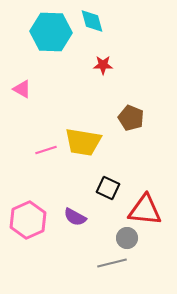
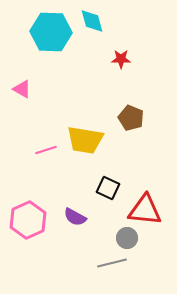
red star: moved 18 px right, 6 px up
yellow trapezoid: moved 2 px right, 2 px up
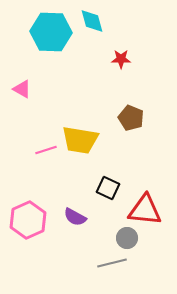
yellow trapezoid: moved 5 px left
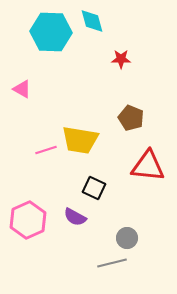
black square: moved 14 px left
red triangle: moved 3 px right, 44 px up
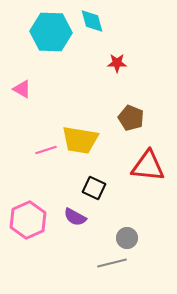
red star: moved 4 px left, 4 px down
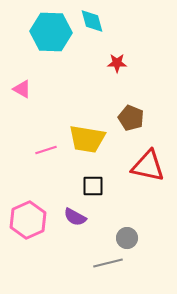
yellow trapezoid: moved 7 px right, 1 px up
red triangle: rotated 6 degrees clockwise
black square: moved 1 px left, 2 px up; rotated 25 degrees counterclockwise
gray line: moved 4 px left
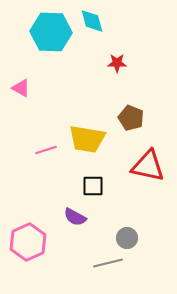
pink triangle: moved 1 px left, 1 px up
pink hexagon: moved 22 px down
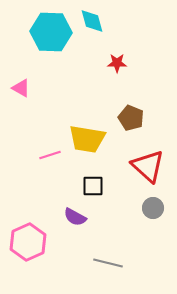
pink line: moved 4 px right, 5 px down
red triangle: rotated 30 degrees clockwise
gray circle: moved 26 px right, 30 px up
gray line: rotated 28 degrees clockwise
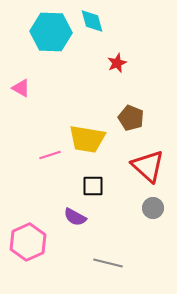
red star: rotated 24 degrees counterclockwise
